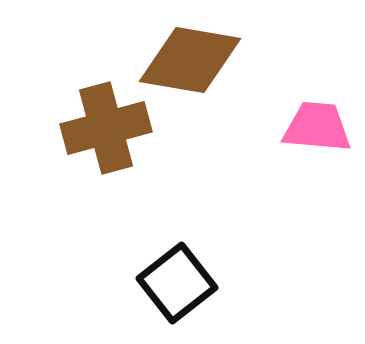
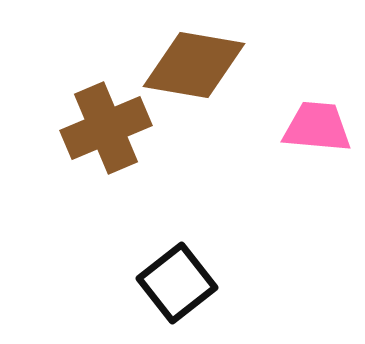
brown diamond: moved 4 px right, 5 px down
brown cross: rotated 8 degrees counterclockwise
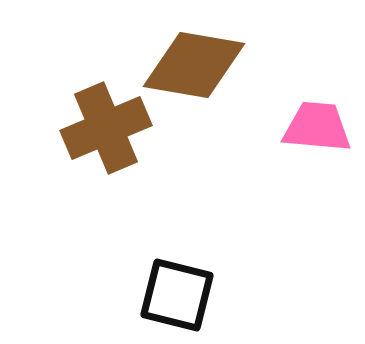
black square: moved 12 px down; rotated 38 degrees counterclockwise
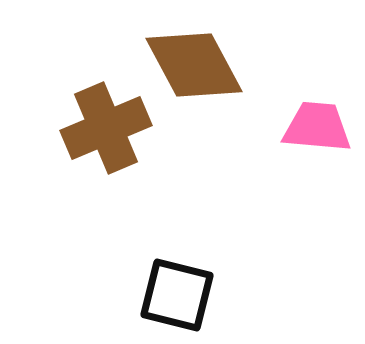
brown diamond: rotated 52 degrees clockwise
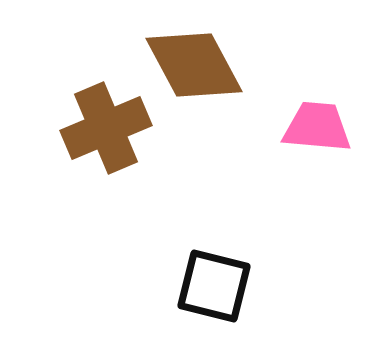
black square: moved 37 px right, 9 px up
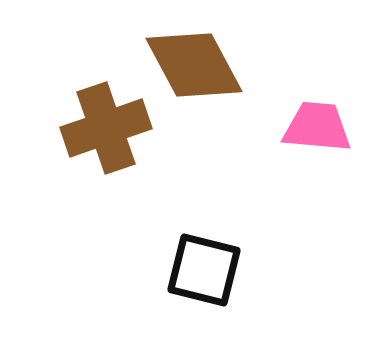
brown cross: rotated 4 degrees clockwise
black square: moved 10 px left, 16 px up
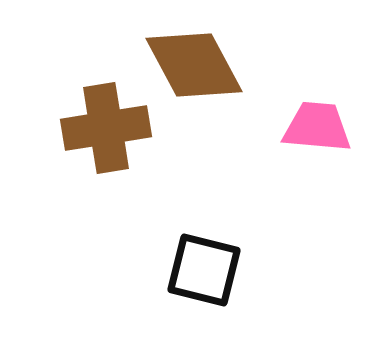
brown cross: rotated 10 degrees clockwise
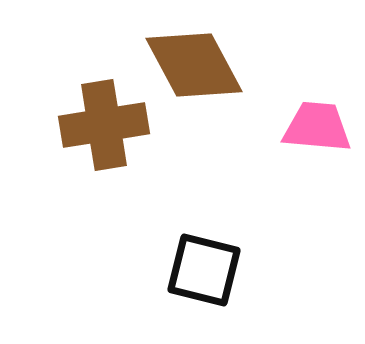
brown cross: moved 2 px left, 3 px up
